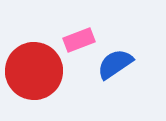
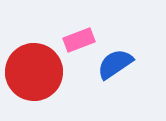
red circle: moved 1 px down
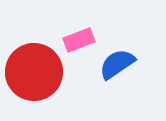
blue semicircle: moved 2 px right
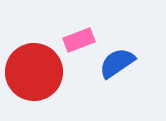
blue semicircle: moved 1 px up
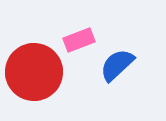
blue semicircle: moved 2 px down; rotated 9 degrees counterclockwise
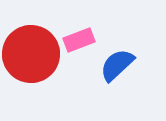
red circle: moved 3 px left, 18 px up
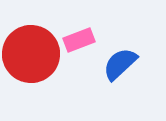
blue semicircle: moved 3 px right, 1 px up
